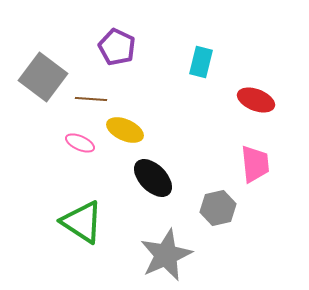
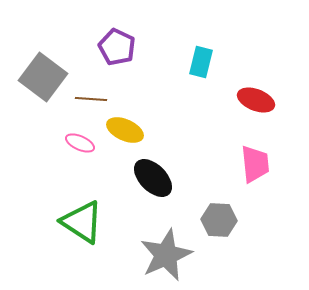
gray hexagon: moved 1 px right, 12 px down; rotated 16 degrees clockwise
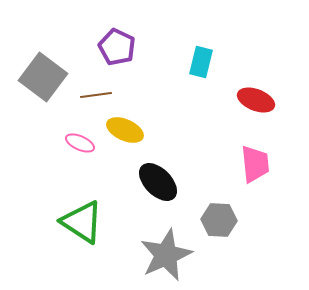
brown line: moved 5 px right, 4 px up; rotated 12 degrees counterclockwise
black ellipse: moved 5 px right, 4 px down
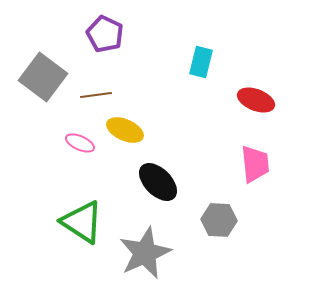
purple pentagon: moved 12 px left, 13 px up
gray star: moved 21 px left, 2 px up
